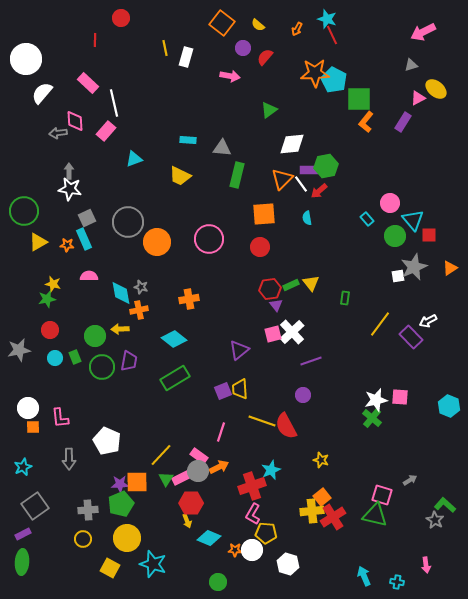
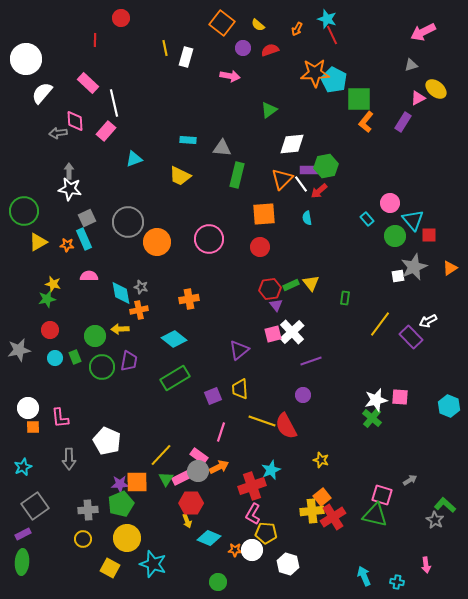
red semicircle at (265, 57): moved 5 px right, 7 px up; rotated 30 degrees clockwise
purple square at (223, 391): moved 10 px left, 5 px down
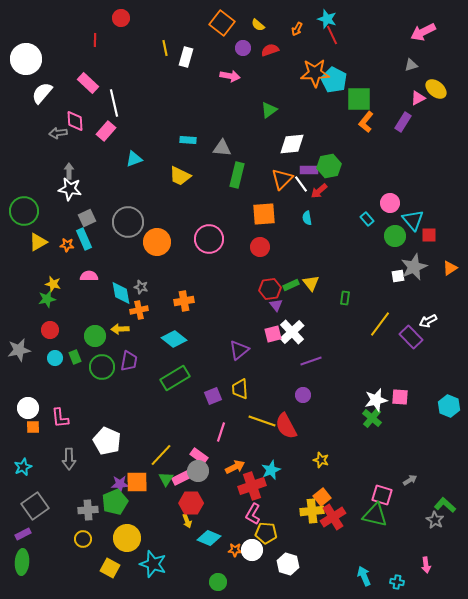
green hexagon at (326, 166): moved 3 px right
orange cross at (189, 299): moved 5 px left, 2 px down
orange arrow at (219, 467): moved 16 px right
green pentagon at (121, 504): moved 6 px left, 2 px up
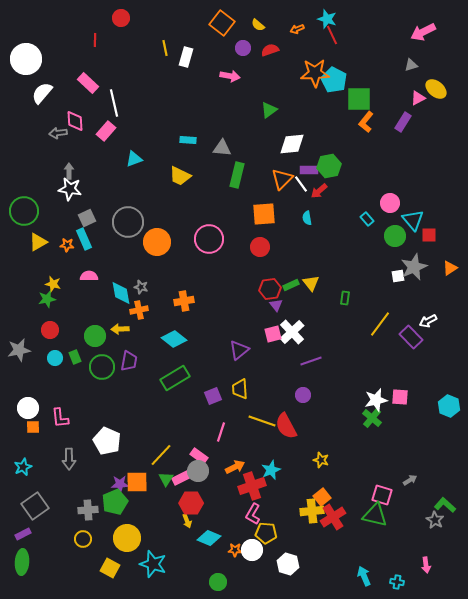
orange arrow at (297, 29): rotated 40 degrees clockwise
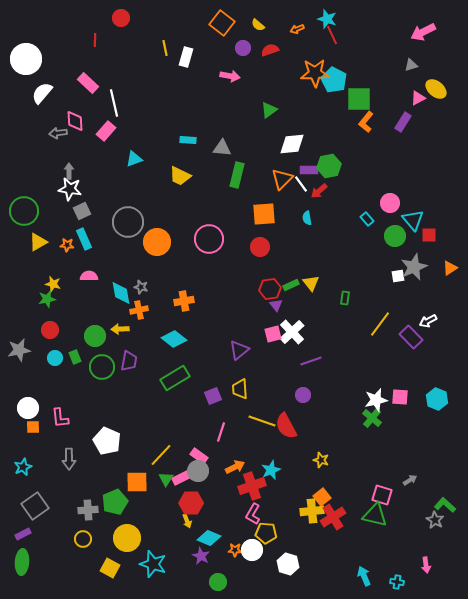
gray square at (87, 218): moved 5 px left, 7 px up
cyan hexagon at (449, 406): moved 12 px left, 7 px up
purple star at (120, 484): moved 81 px right, 72 px down; rotated 30 degrees clockwise
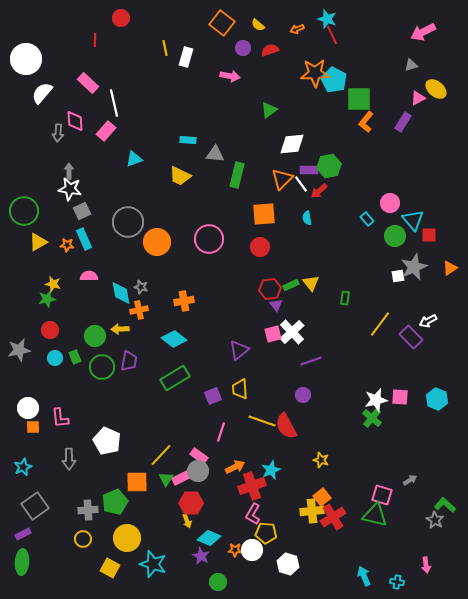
gray arrow at (58, 133): rotated 78 degrees counterclockwise
gray triangle at (222, 148): moved 7 px left, 6 px down
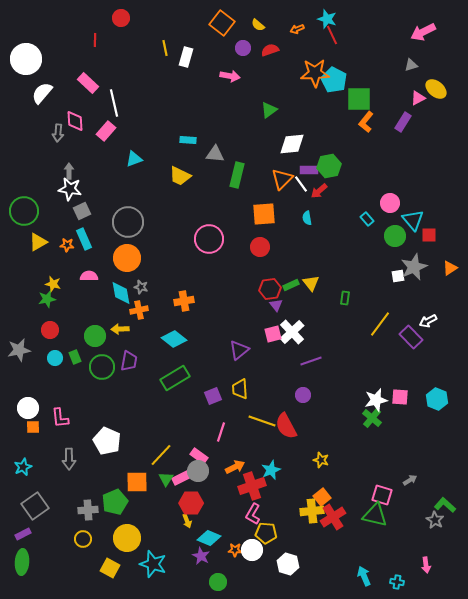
orange circle at (157, 242): moved 30 px left, 16 px down
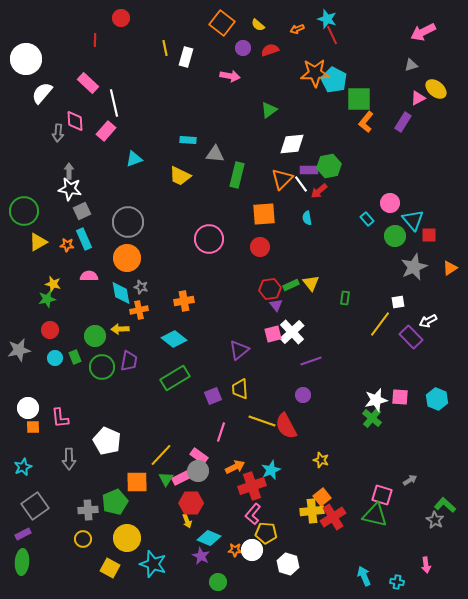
white square at (398, 276): moved 26 px down
pink L-shape at (253, 514): rotated 10 degrees clockwise
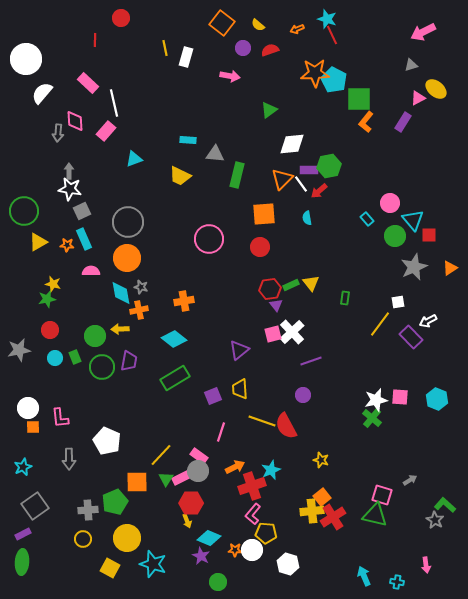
pink semicircle at (89, 276): moved 2 px right, 5 px up
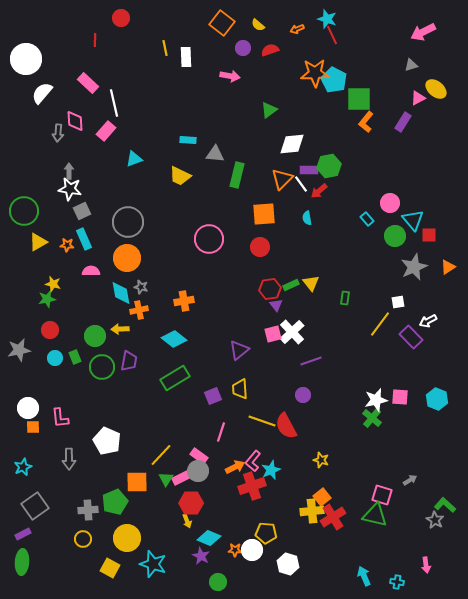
white rectangle at (186, 57): rotated 18 degrees counterclockwise
orange triangle at (450, 268): moved 2 px left, 1 px up
pink L-shape at (253, 514): moved 53 px up
